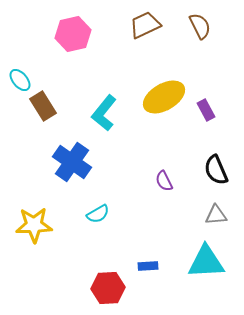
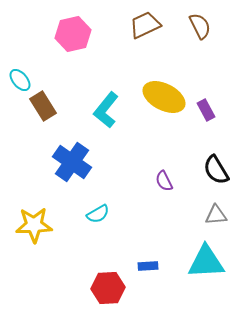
yellow ellipse: rotated 57 degrees clockwise
cyan L-shape: moved 2 px right, 3 px up
black semicircle: rotated 8 degrees counterclockwise
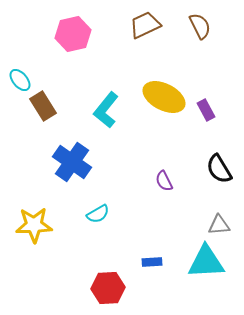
black semicircle: moved 3 px right, 1 px up
gray triangle: moved 3 px right, 10 px down
blue rectangle: moved 4 px right, 4 px up
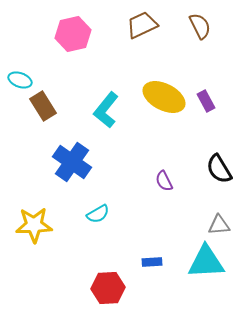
brown trapezoid: moved 3 px left
cyan ellipse: rotated 30 degrees counterclockwise
purple rectangle: moved 9 px up
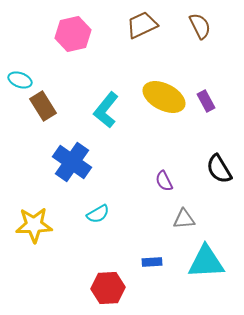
gray triangle: moved 35 px left, 6 px up
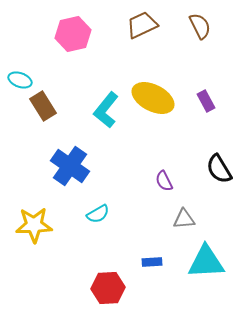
yellow ellipse: moved 11 px left, 1 px down
blue cross: moved 2 px left, 4 px down
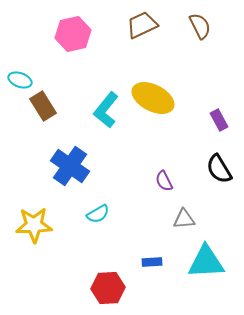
purple rectangle: moved 13 px right, 19 px down
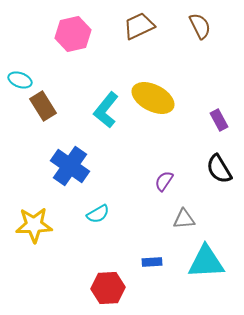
brown trapezoid: moved 3 px left, 1 px down
purple semicircle: rotated 60 degrees clockwise
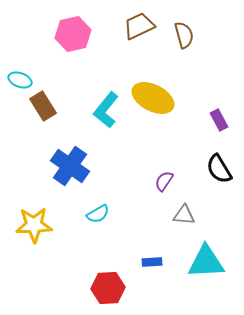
brown semicircle: moved 16 px left, 9 px down; rotated 12 degrees clockwise
gray triangle: moved 4 px up; rotated 10 degrees clockwise
